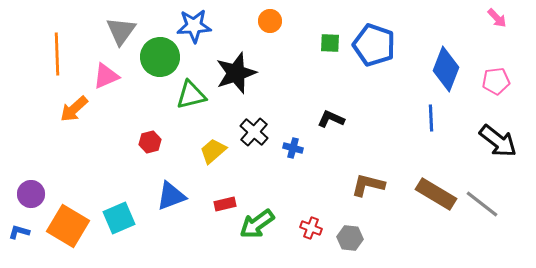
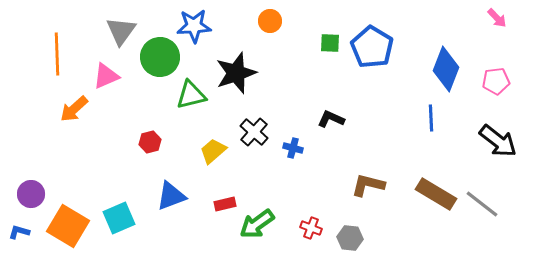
blue pentagon: moved 2 px left, 2 px down; rotated 12 degrees clockwise
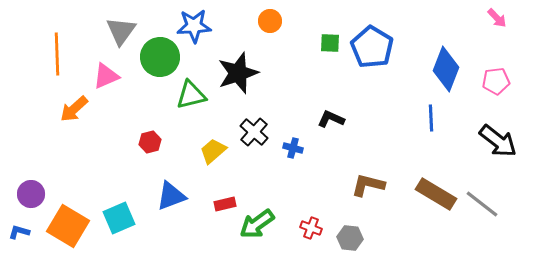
black star: moved 2 px right
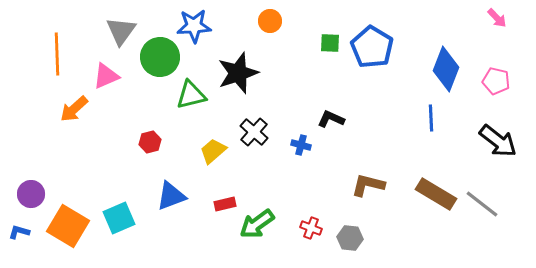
pink pentagon: rotated 20 degrees clockwise
blue cross: moved 8 px right, 3 px up
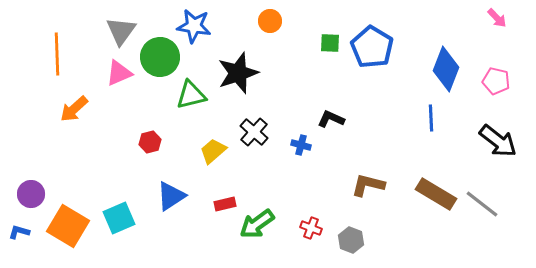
blue star: rotated 12 degrees clockwise
pink triangle: moved 13 px right, 3 px up
blue triangle: rotated 12 degrees counterclockwise
gray hexagon: moved 1 px right, 2 px down; rotated 15 degrees clockwise
